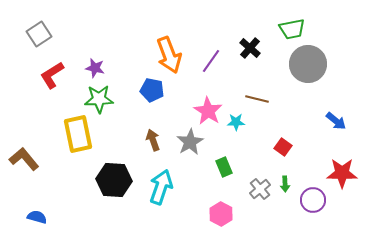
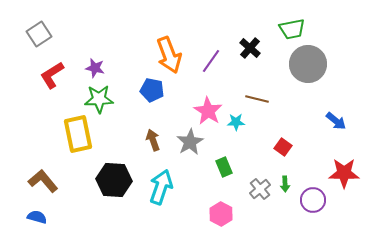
brown L-shape: moved 19 px right, 22 px down
red star: moved 2 px right
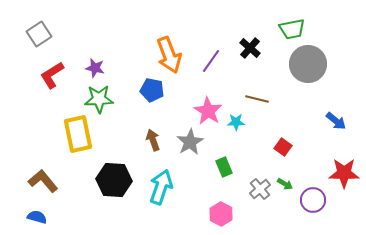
green arrow: rotated 56 degrees counterclockwise
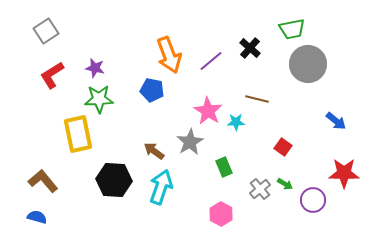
gray square: moved 7 px right, 3 px up
purple line: rotated 15 degrees clockwise
brown arrow: moved 1 px right, 11 px down; rotated 35 degrees counterclockwise
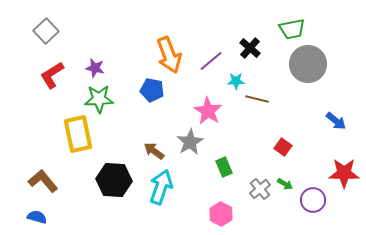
gray square: rotated 10 degrees counterclockwise
cyan star: moved 41 px up
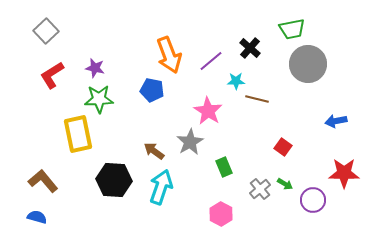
blue arrow: rotated 130 degrees clockwise
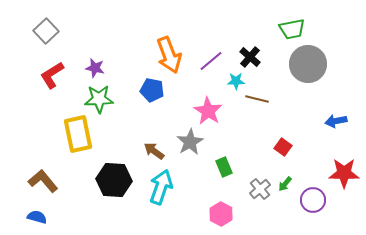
black cross: moved 9 px down
green arrow: rotated 98 degrees clockwise
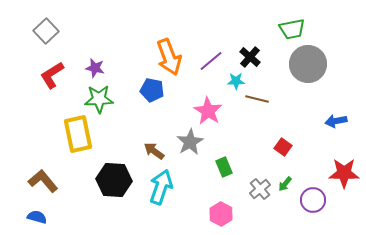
orange arrow: moved 2 px down
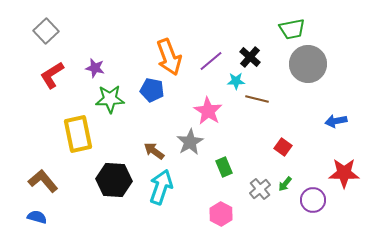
green star: moved 11 px right
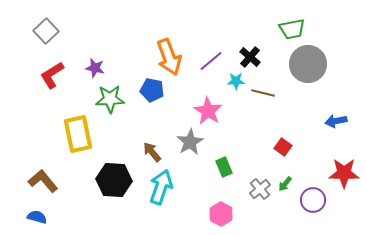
brown line: moved 6 px right, 6 px up
brown arrow: moved 2 px left, 1 px down; rotated 15 degrees clockwise
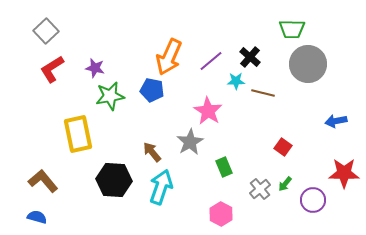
green trapezoid: rotated 12 degrees clockwise
orange arrow: rotated 45 degrees clockwise
red L-shape: moved 6 px up
green star: moved 3 px up; rotated 8 degrees counterclockwise
